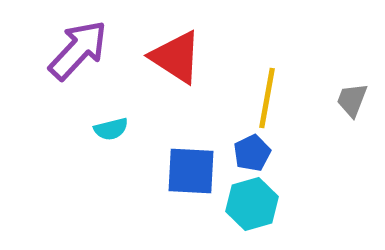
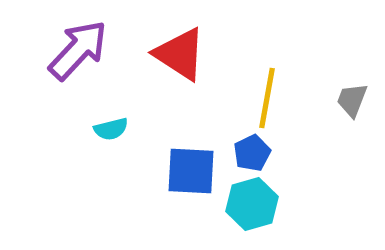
red triangle: moved 4 px right, 3 px up
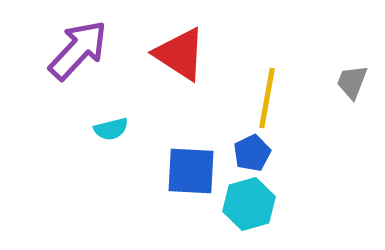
gray trapezoid: moved 18 px up
cyan hexagon: moved 3 px left
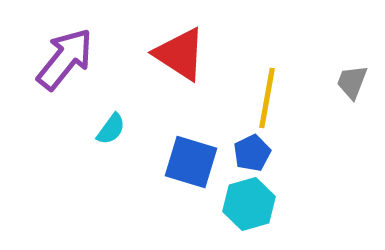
purple arrow: moved 13 px left, 9 px down; rotated 4 degrees counterclockwise
cyan semicircle: rotated 40 degrees counterclockwise
blue square: moved 9 px up; rotated 14 degrees clockwise
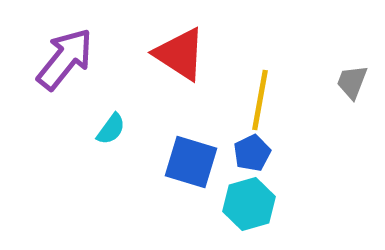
yellow line: moved 7 px left, 2 px down
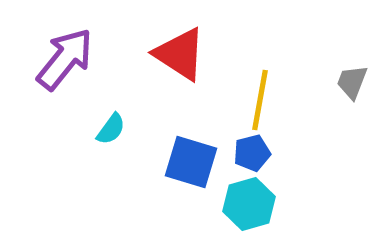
blue pentagon: rotated 12 degrees clockwise
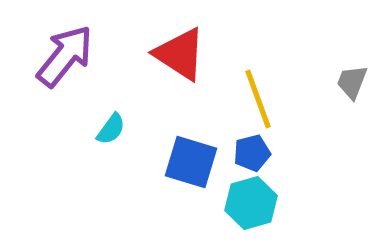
purple arrow: moved 3 px up
yellow line: moved 2 px left, 1 px up; rotated 30 degrees counterclockwise
cyan hexagon: moved 2 px right, 1 px up
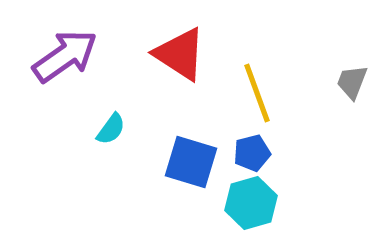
purple arrow: rotated 16 degrees clockwise
yellow line: moved 1 px left, 6 px up
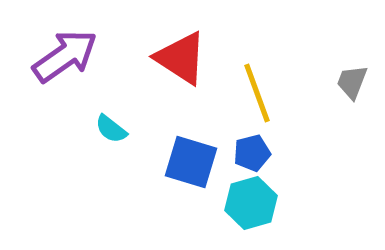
red triangle: moved 1 px right, 4 px down
cyan semicircle: rotated 92 degrees clockwise
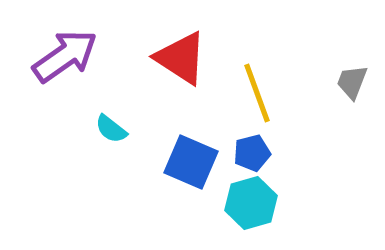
blue square: rotated 6 degrees clockwise
